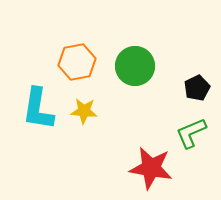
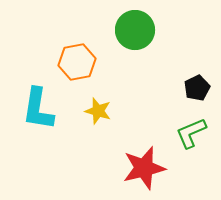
green circle: moved 36 px up
yellow star: moved 14 px right; rotated 12 degrees clockwise
red star: moved 7 px left; rotated 24 degrees counterclockwise
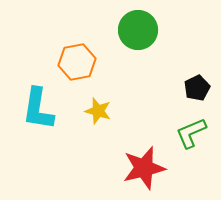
green circle: moved 3 px right
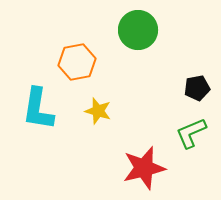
black pentagon: rotated 15 degrees clockwise
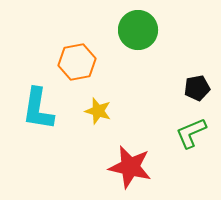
red star: moved 14 px left, 1 px up; rotated 27 degrees clockwise
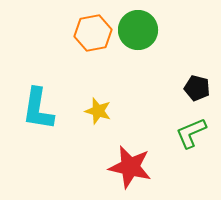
orange hexagon: moved 16 px right, 29 px up
black pentagon: rotated 25 degrees clockwise
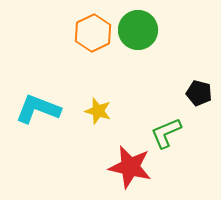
orange hexagon: rotated 15 degrees counterclockwise
black pentagon: moved 2 px right, 5 px down
cyan L-shape: rotated 102 degrees clockwise
green L-shape: moved 25 px left
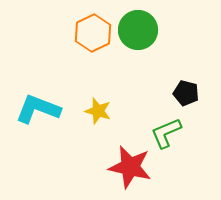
black pentagon: moved 13 px left
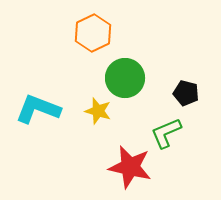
green circle: moved 13 px left, 48 px down
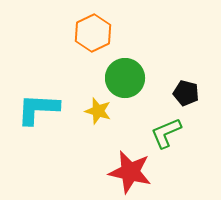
cyan L-shape: rotated 18 degrees counterclockwise
red star: moved 5 px down
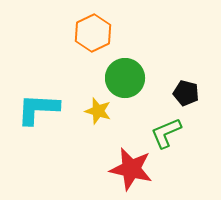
red star: moved 1 px right, 3 px up
